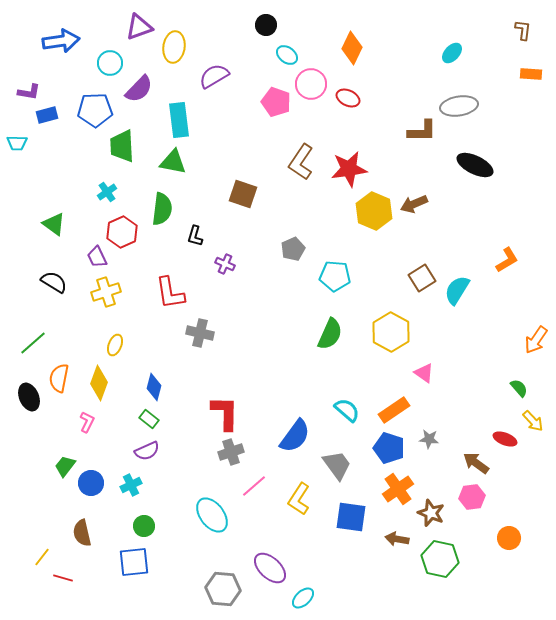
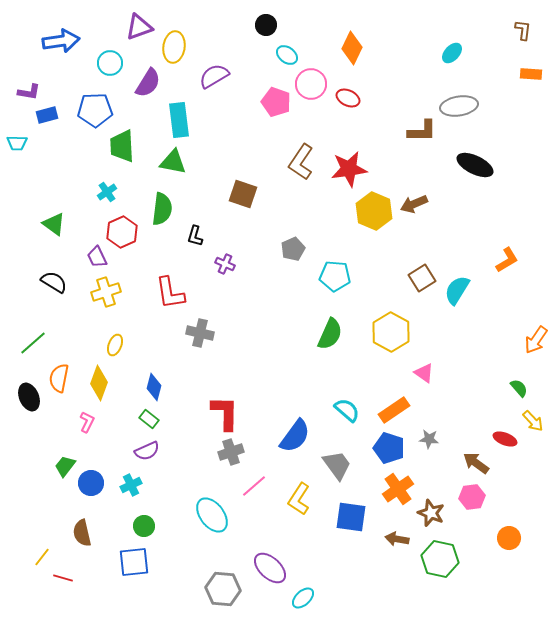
purple semicircle at (139, 89): moved 9 px right, 6 px up; rotated 12 degrees counterclockwise
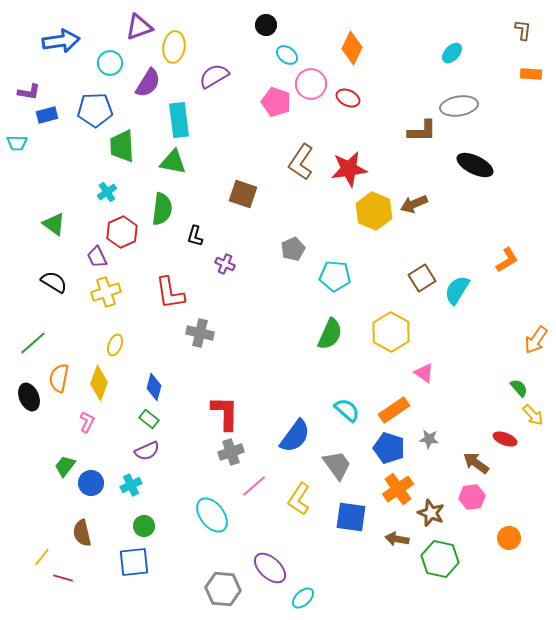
yellow arrow at (533, 421): moved 6 px up
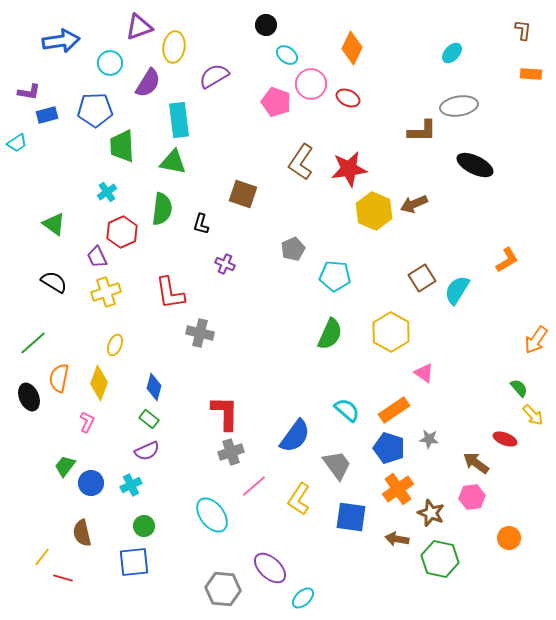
cyan trapezoid at (17, 143): rotated 35 degrees counterclockwise
black L-shape at (195, 236): moved 6 px right, 12 px up
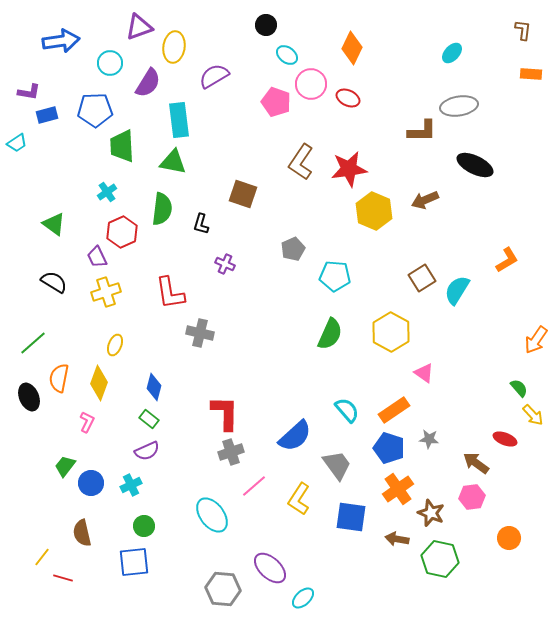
brown arrow at (414, 204): moved 11 px right, 4 px up
cyan semicircle at (347, 410): rotated 8 degrees clockwise
blue semicircle at (295, 436): rotated 12 degrees clockwise
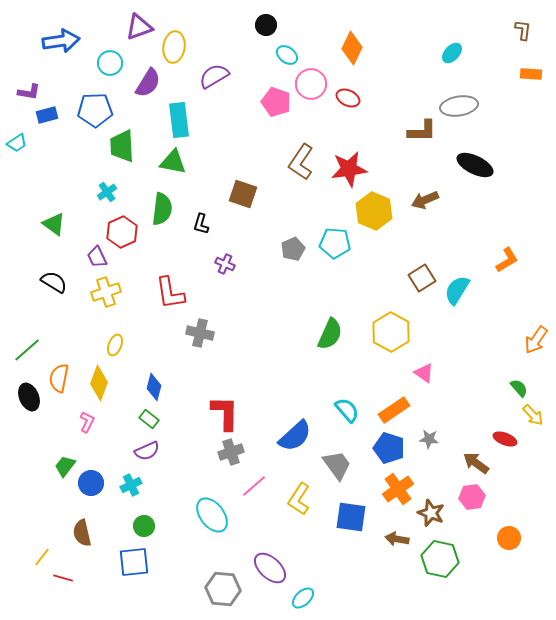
cyan pentagon at (335, 276): moved 33 px up
green line at (33, 343): moved 6 px left, 7 px down
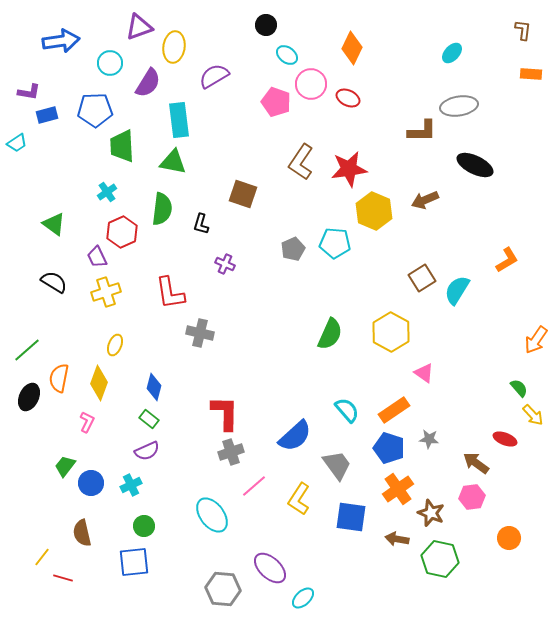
black ellipse at (29, 397): rotated 48 degrees clockwise
